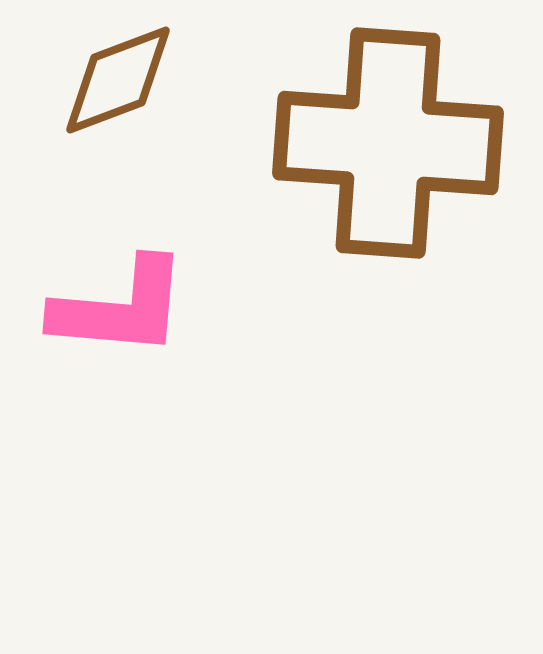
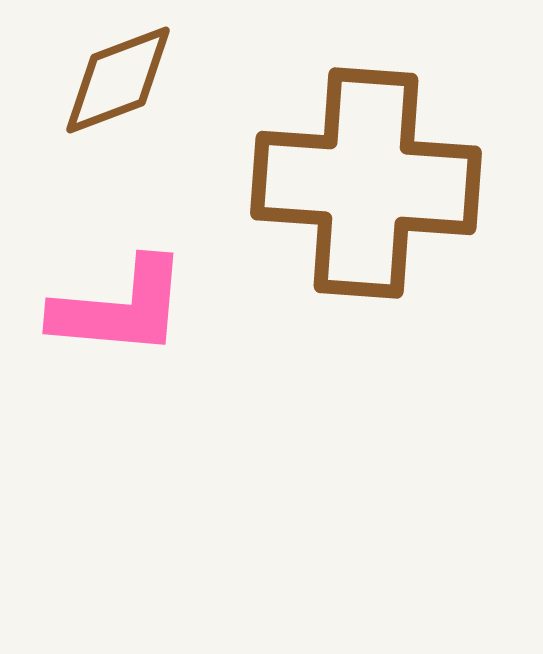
brown cross: moved 22 px left, 40 px down
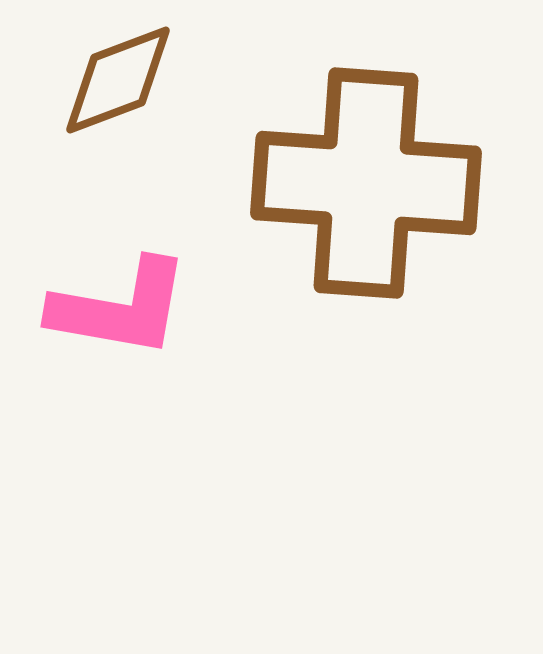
pink L-shape: rotated 5 degrees clockwise
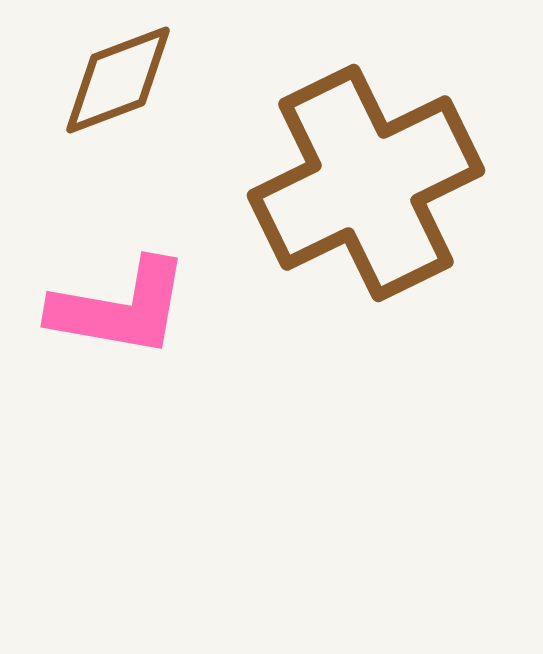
brown cross: rotated 30 degrees counterclockwise
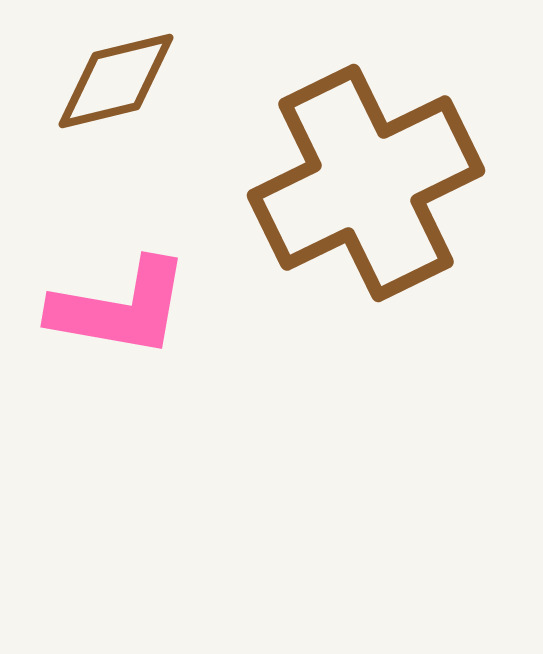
brown diamond: moved 2 px left, 1 px down; rotated 7 degrees clockwise
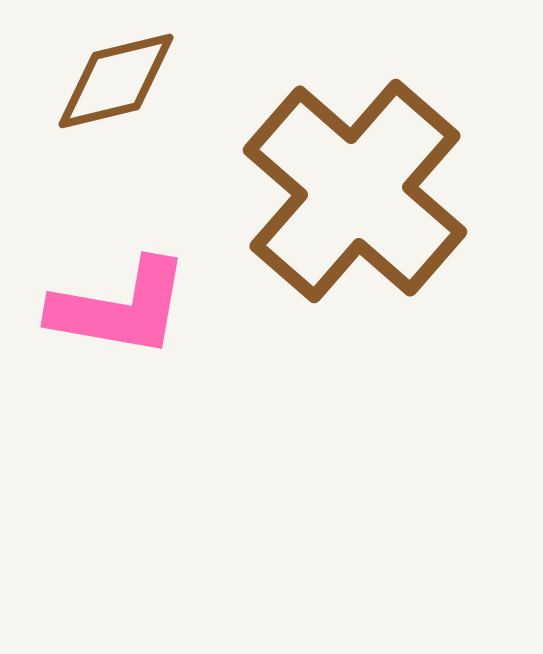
brown cross: moved 11 px left, 8 px down; rotated 23 degrees counterclockwise
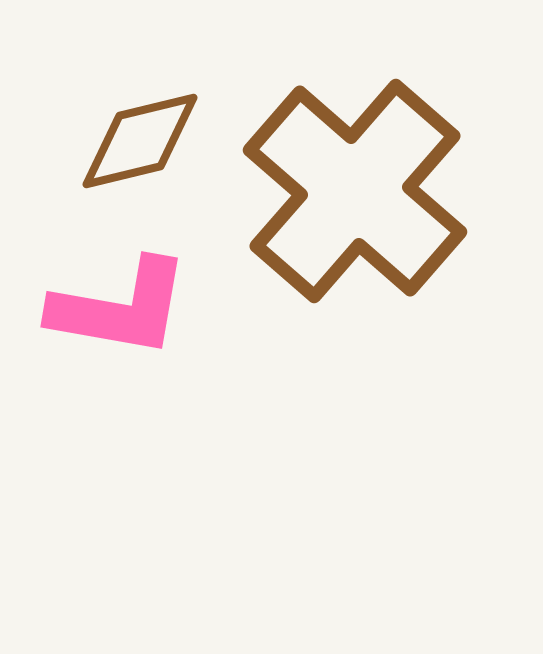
brown diamond: moved 24 px right, 60 px down
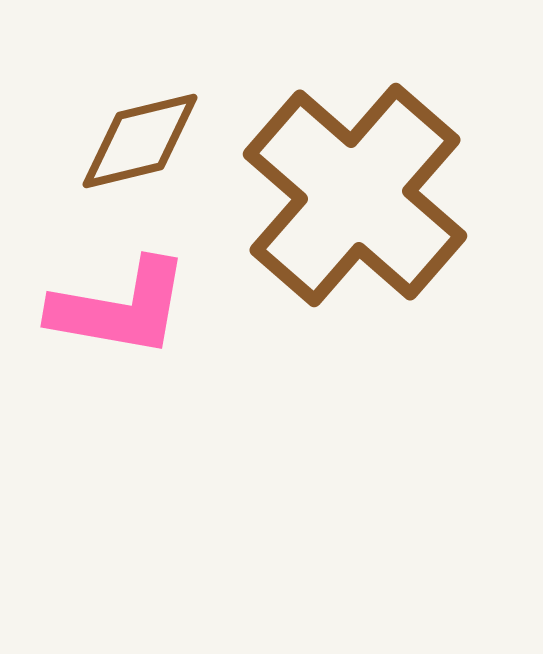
brown cross: moved 4 px down
